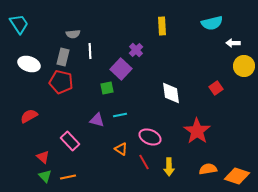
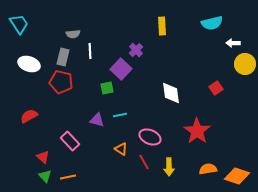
yellow circle: moved 1 px right, 2 px up
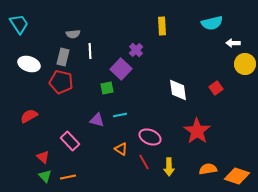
white diamond: moved 7 px right, 3 px up
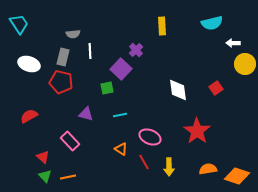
purple triangle: moved 11 px left, 6 px up
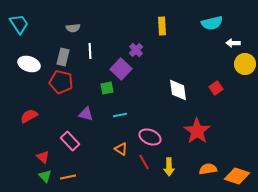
gray semicircle: moved 6 px up
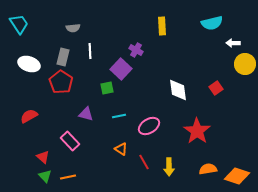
purple cross: rotated 16 degrees counterclockwise
red pentagon: rotated 20 degrees clockwise
cyan line: moved 1 px left, 1 px down
pink ellipse: moved 1 px left, 11 px up; rotated 55 degrees counterclockwise
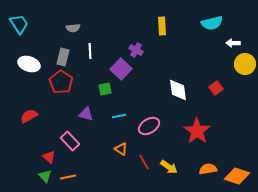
green square: moved 2 px left, 1 px down
red triangle: moved 6 px right
yellow arrow: rotated 54 degrees counterclockwise
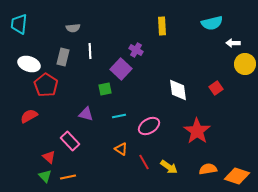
cyan trapezoid: rotated 140 degrees counterclockwise
red pentagon: moved 15 px left, 3 px down
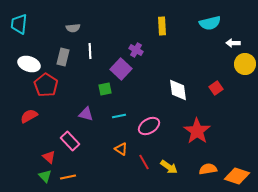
cyan semicircle: moved 2 px left
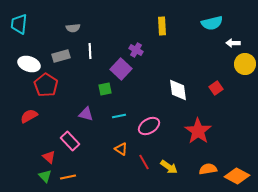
cyan semicircle: moved 2 px right
gray rectangle: moved 2 px left, 1 px up; rotated 60 degrees clockwise
red star: moved 1 px right
orange diamond: rotated 10 degrees clockwise
